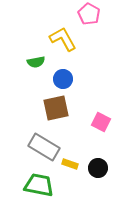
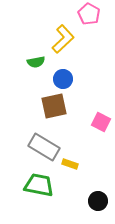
yellow L-shape: rotated 76 degrees clockwise
brown square: moved 2 px left, 2 px up
black circle: moved 33 px down
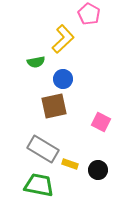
gray rectangle: moved 1 px left, 2 px down
black circle: moved 31 px up
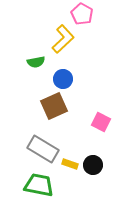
pink pentagon: moved 7 px left
brown square: rotated 12 degrees counterclockwise
black circle: moved 5 px left, 5 px up
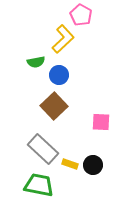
pink pentagon: moved 1 px left, 1 px down
blue circle: moved 4 px left, 4 px up
brown square: rotated 20 degrees counterclockwise
pink square: rotated 24 degrees counterclockwise
gray rectangle: rotated 12 degrees clockwise
